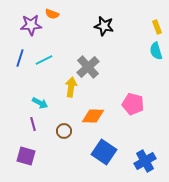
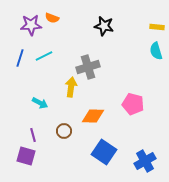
orange semicircle: moved 4 px down
yellow rectangle: rotated 64 degrees counterclockwise
cyan line: moved 4 px up
gray cross: rotated 25 degrees clockwise
purple line: moved 11 px down
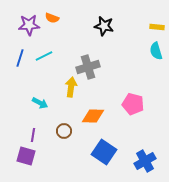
purple star: moved 2 px left
purple line: rotated 24 degrees clockwise
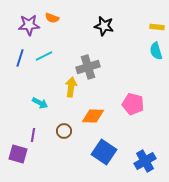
purple square: moved 8 px left, 2 px up
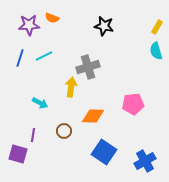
yellow rectangle: rotated 64 degrees counterclockwise
pink pentagon: rotated 20 degrees counterclockwise
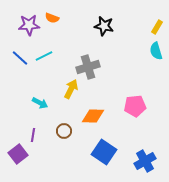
blue line: rotated 66 degrees counterclockwise
yellow arrow: moved 2 px down; rotated 18 degrees clockwise
pink pentagon: moved 2 px right, 2 px down
purple square: rotated 36 degrees clockwise
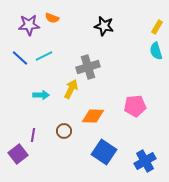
cyan arrow: moved 1 px right, 8 px up; rotated 28 degrees counterclockwise
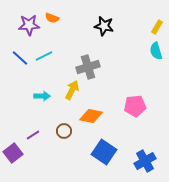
yellow arrow: moved 1 px right, 1 px down
cyan arrow: moved 1 px right, 1 px down
orange diamond: moved 2 px left; rotated 10 degrees clockwise
purple line: rotated 48 degrees clockwise
purple square: moved 5 px left, 1 px up
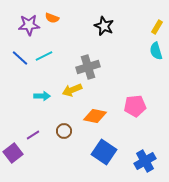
black star: rotated 12 degrees clockwise
yellow arrow: rotated 138 degrees counterclockwise
orange diamond: moved 4 px right
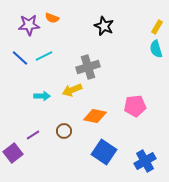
cyan semicircle: moved 2 px up
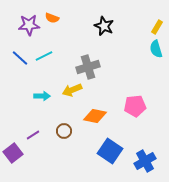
blue square: moved 6 px right, 1 px up
